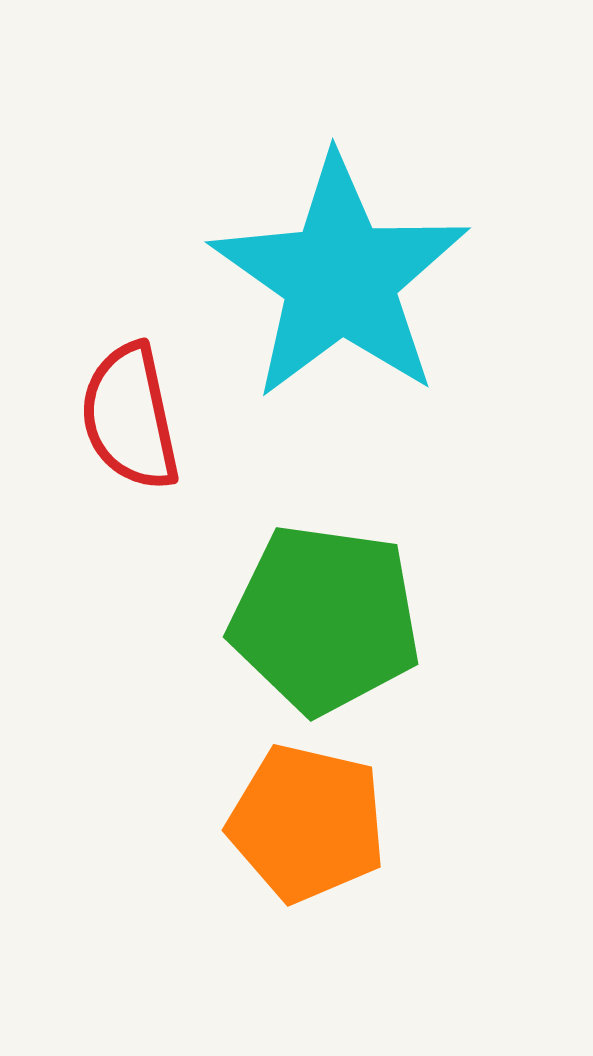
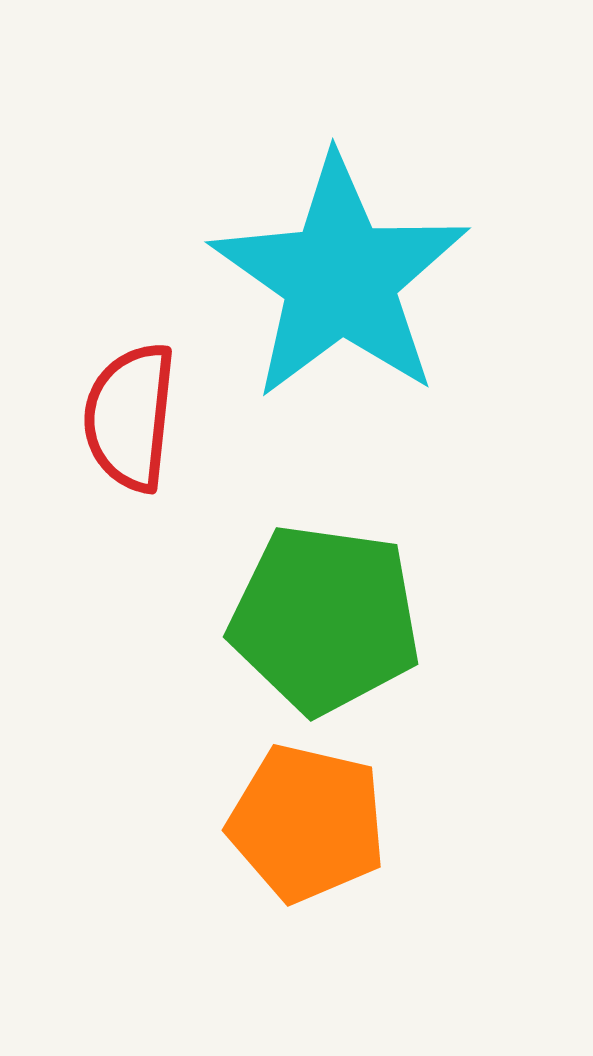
red semicircle: rotated 18 degrees clockwise
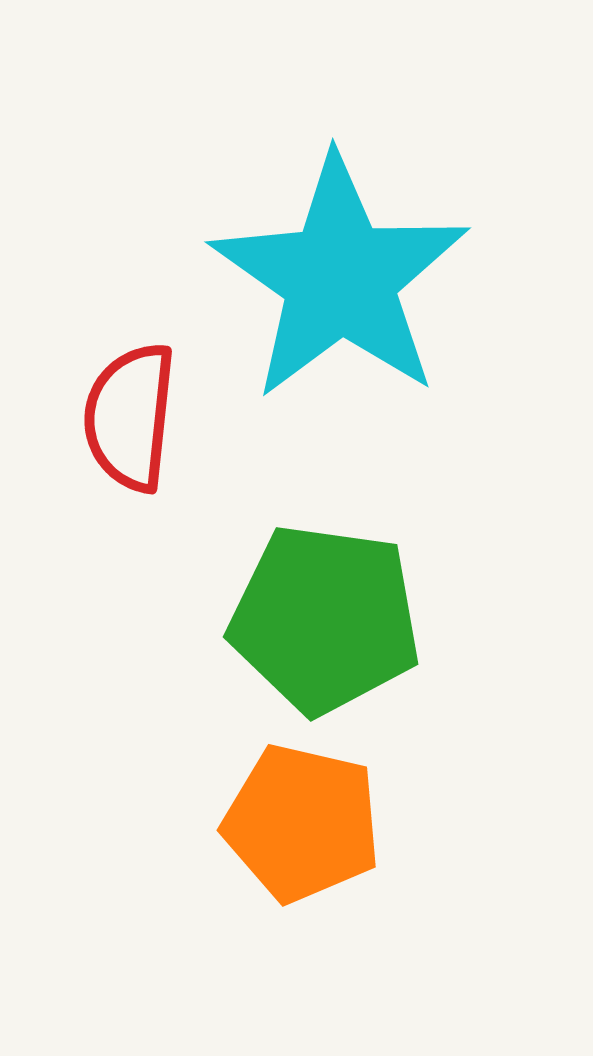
orange pentagon: moved 5 px left
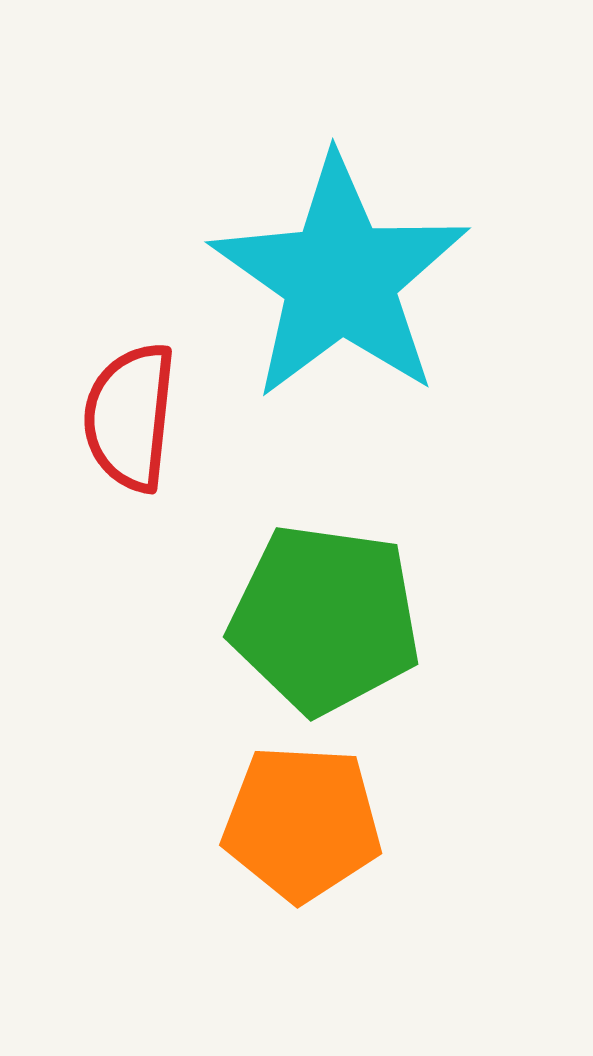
orange pentagon: rotated 10 degrees counterclockwise
